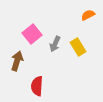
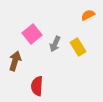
brown arrow: moved 2 px left
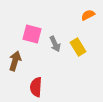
pink square: rotated 36 degrees counterclockwise
gray arrow: rotated 49 degrees counterclockwise
red semicircle: moved 1 px left, 1 px down
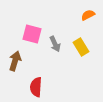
yellow rectangle: moved 3 px right
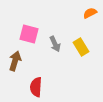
orange semicircle: moved 2 px right, 2 px up
pink square: moved 3 px left
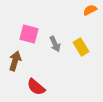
orange semicircle: moved 3 px up
red semicircle: rotated 54 degrees counterclockwise
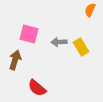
orange semicircle: rotated 40 degrees counterclockwise
gray arrow: moved 4 px right, 2 px up; rotated 112 degrees clockwise
brown arrow: moved 1 px up
red semicircle: moved 1 px right, 1 px down
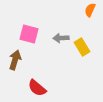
gray arrow: moved 2 px right, 4 px up
yellow rectangle: moved 1 px right
